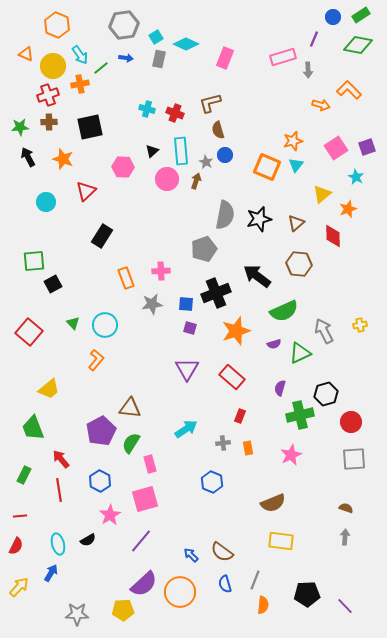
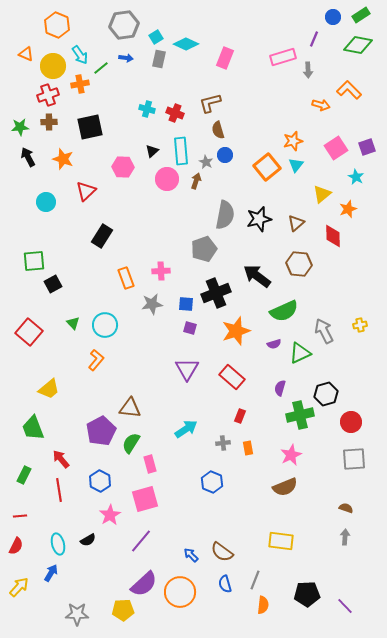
orange square at (267, 167): rotated 28 degrees clockwise
brown semicircle at (273, 503): moved 12 px right, 16 px up
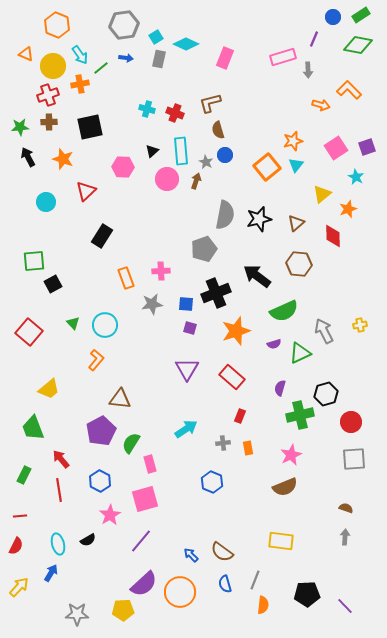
brown triangle at (130, 408): moved 10 px left, 9 px up
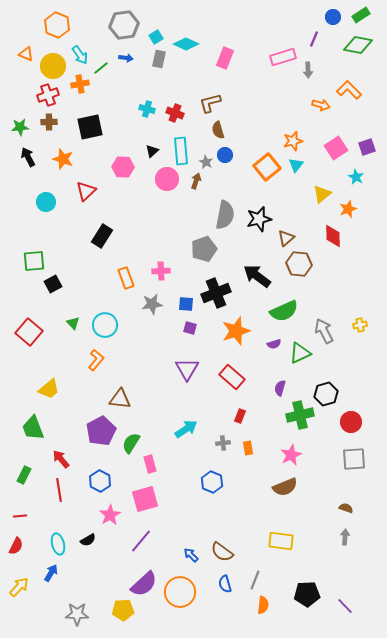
brown triangle at (296, 223): moved 10 px left, 15 px down
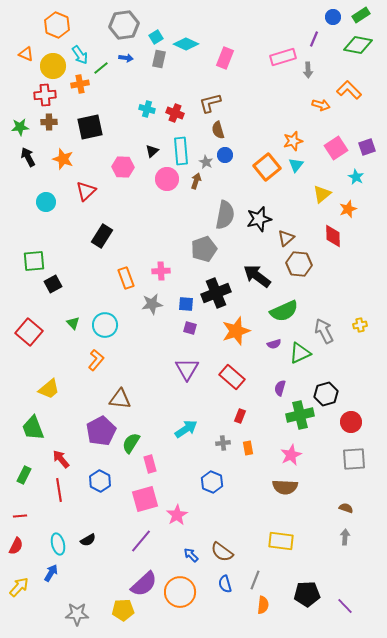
red cross at (48, 95): moved 3 px left; rotated 15 degrees clockwise
brown semicircle at (285, 487): rotated 25 degrees clockwise
pink star at (110, 515): moved 67 px right
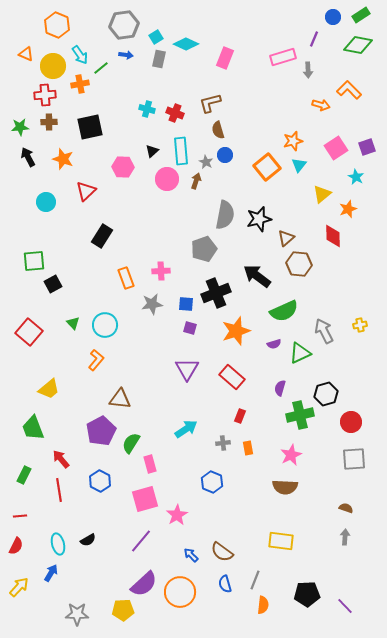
blue arrow at (126, 58): moved 3 px up
cyan triangle at (296, 165): moved 3 px right
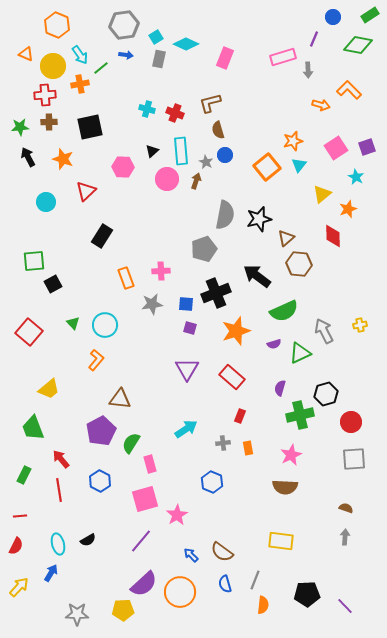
green rectangle at (361, 15): moved 9 px right
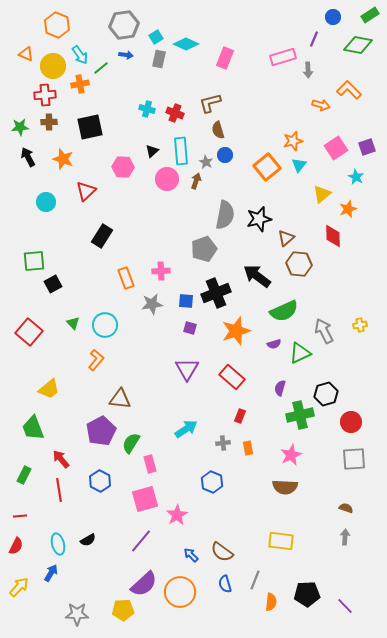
blue square at (186, 304): moved 3 px up
orange semicircle at (263, 605): moved 8 px right, 3 px up
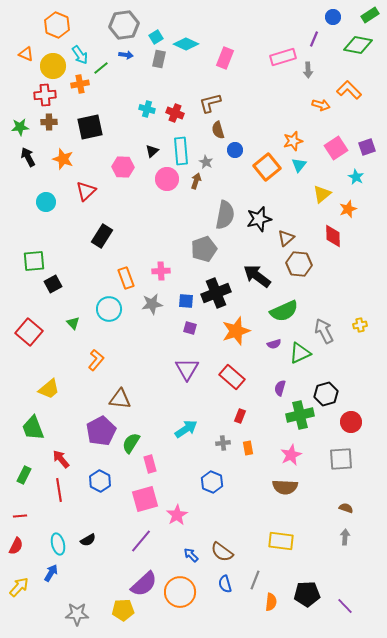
blue circle at (225, 155): moved 10 px right, 5 px up
cyan circle at (105, 325): moved 4 px right, 16 px up
gray square at (354, 459): moved 13 px left
